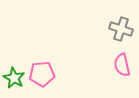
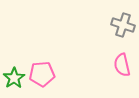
gray cross: moved 2 px right, 4 px up
green star: rotated 10 degrees clockwise
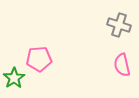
gray cross: moved 4 px left
pink pentagon: moved 3 px left, 15 px up
